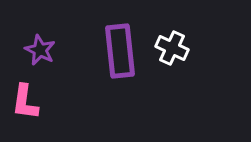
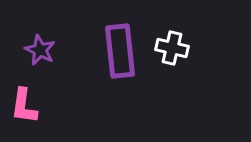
white cross: rotated 12 degrees counterclockwise
pink L-shape: moved 1 px left, 4 px down
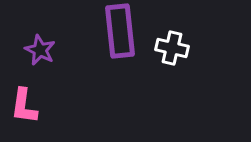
purple rectangle: moved 20 px up
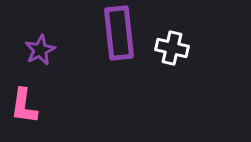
purple rectangle: moved 1 px left, 2 px down
purple star: rotated 20 degrees clockwise
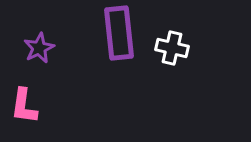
purple star: moved 1 px left, 2 px up
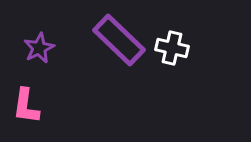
purple rectangle: moved 7 px down; rotated 40 degrees counterclockwise
pink L-shape: moved 2 px right
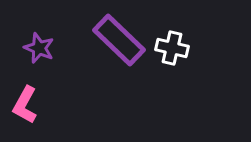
purple star: rotated 24 degrees counterclockwise
pink L-shape: moved 1 px left, 1 px up; rotated 21 degrees clockwise
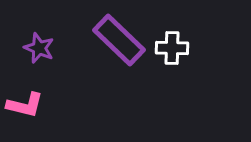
white cross: rotated 12 degrees counterclockwise
pink L-shape: rotated 105 degrees counterclockwise
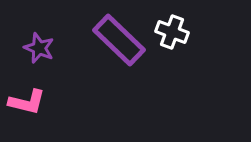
white cross: moved 16 px up; rotated 20 degrees clockwise
pink L-shape: moved 2 px right, 3 px up
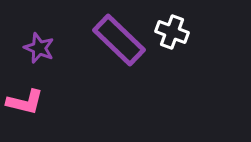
pink L-shape: moved 2 px left
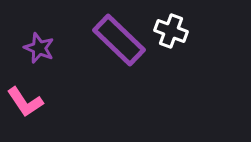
white cross: moved 1 px left, 1 px up
pink L-shape: rotated 42 degrees clockwise
